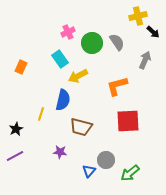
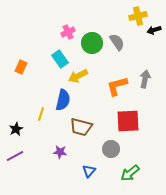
black arrow: moved 1 px right, 2 px up; rotated 120 degrees clockwise
gray arrow: moved 19 px down; rotated 12 degrees counterclockwise
gray circle: moved 5 px right, 11 px up
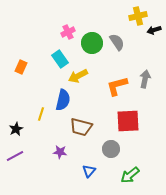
green arrow: moved 2 px down
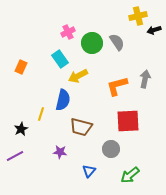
black star: moved 5 px right
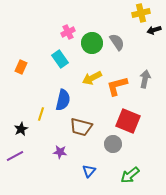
yellow cross: moved 3 px right, 3 px up
yellow arrow: moved 14 px right, 2 px down
red square: rotated 25 degrees clockwise
gray circle: moved 2 px right, 5 px up
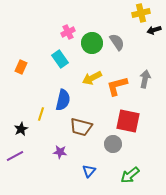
red square: rotated 10 degrees counterclockwise
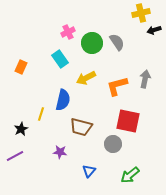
yellow arrow: moved 6 px left
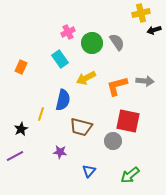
gray arrow: moved 2 px down; rotated 84 degrees clockwise
gray circle: moved 3 px up
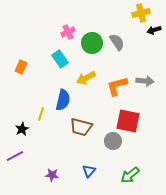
black star: moved 1 px right
purple star: moved 8 px left, 23 px down
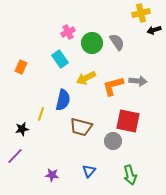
gray arrow: moved 7 px left
orange L-shape: moved 4 px left
black star: rotated 16 degrees clockwise
purple line: rotated 18 degrees counterclockwise
green arrow: rotated 66 degrees counterclockwise
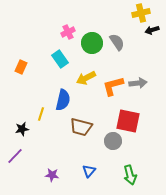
black arrow: moved 2 px left
gray arrow: moved 2 px down; rotated 12 degrees counterclockwise
